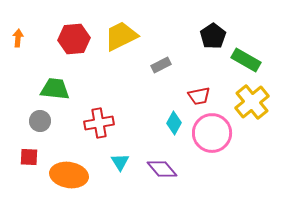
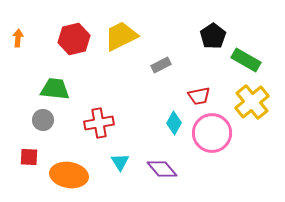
red hexagon: rotated 8 degrees counterclockwise
gray circle: moved 3 px right, 1 px up
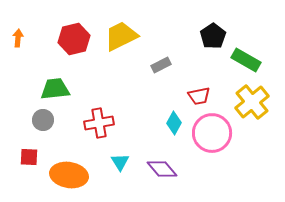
green trapezoid: rotated 12 degrees counterclockwise
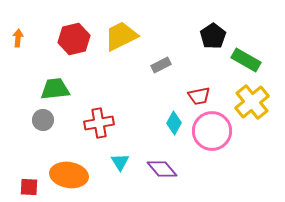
pink circle: moved 2 px up
red square: moved 30 px down
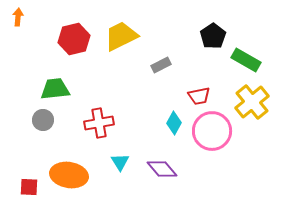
orange arrow: moved 21 px up
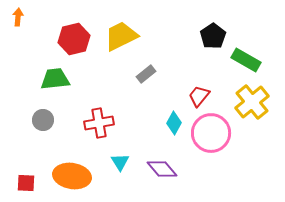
gray rectangle: moved 15 px left, 9 px down; rotated 12 degrees counterclockwise
green trapezoid: moved 10 px up
red trapezoid: rotated 140 degrees clockwise
pink circle: moved 1 px left, 2 px down
orange ellipse: moved 3 px right, 1 px down
red square: moved 3 px left, 4 px up
